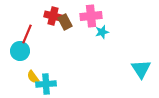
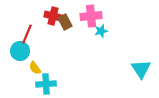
cyan star: moved 1 px left, 1 px up
yellow semicircle: moved 2 px right, 9 px up
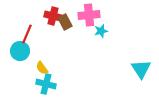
pink cross: moved 2 px left, 1 px up
yellow semicircle: moved 7 px right
cyan cross: rotated 18 degrees clockwise
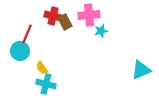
cyan triangle: moved 1 px down; rotated 40 degrees clockwise
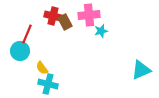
cyan cross: moved 2 px right
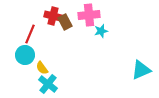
red line: moved 3 px right
cyan circle: moved 5 px right, 4 px down
cyan cross: rotated 24 degrees clockwise
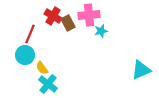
red cross: rotated 18 degrees clockwise
brown rectangle: moved 3 px right, 1 px down
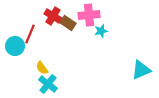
brown rectangle: rotated 28 degrees counterclockwise
cyan circle: moved 10 px left, 9 px up
